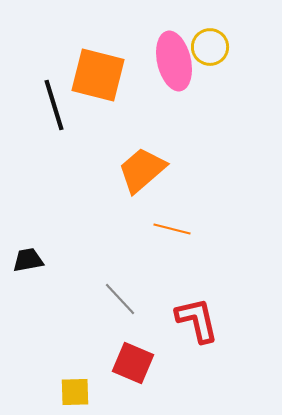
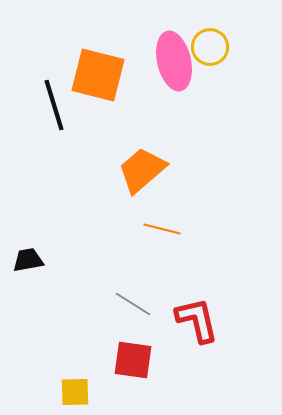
orange line: moved 10 px left
gray line: moved 13 px right, 5 px down; rotated 15 degrees counterclockwise
red square: moved 3 px up; rotated 15 degrees counterclockwise
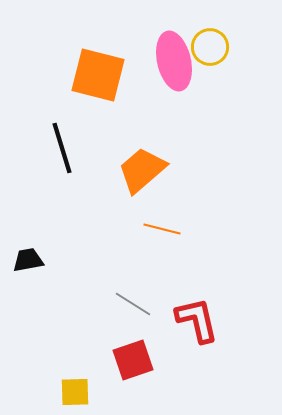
black line: moved 8 px right, 43 px down
red square: rotated 27 degrees counterclockwise
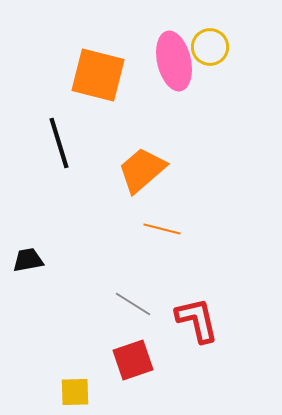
black line: moved 3 px left, 5 px up
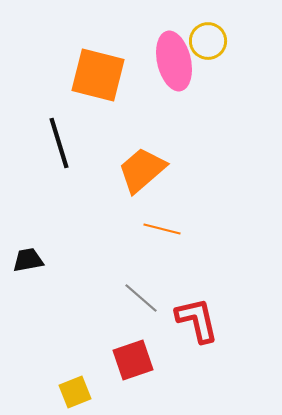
yellow circle: moved 2 px left, 6 px up
gray line: moved 8 px right, 6 px up; rotated 9 degrees clockwise
yellow square: rotated 20 degrees counterclockwise
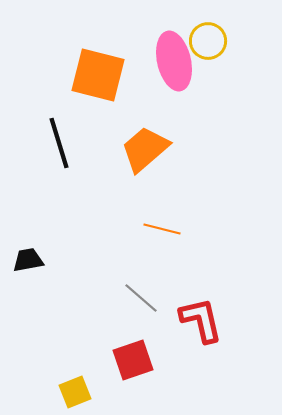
orange trapezoid: moved 3 px right, 21 px up
red L-shape: moved 4 px right
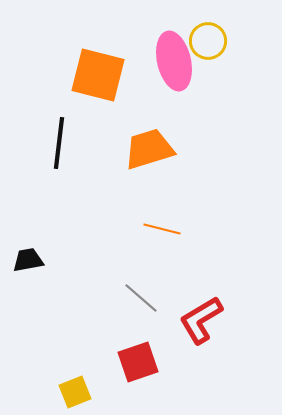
black line: rotated 24 degrees clockwise
orange trapezoid: moved 4 px right; rotated 24 degrees clockwise
red L-shape: rotated 108 degrees counterclockwise
red square: moved 5 px right, 2 px down
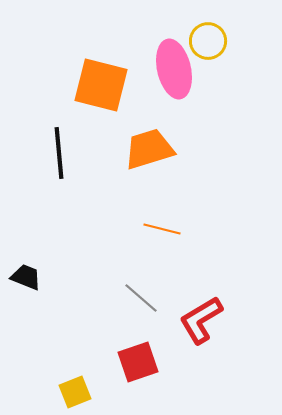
pink ellipse: moved 8 px down
orange square: moved 3 px right, 10 px down
black line: moved 10 px down; rotated 12 degrees counterclockwise
black trapezoid: moved 2 px left, 17 px down; rotated 32 degrees clockwise
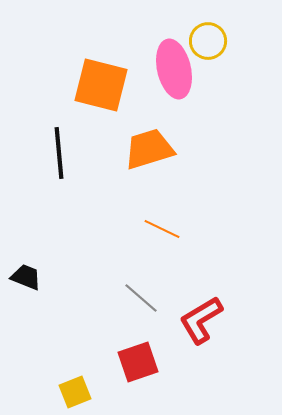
orange line: rotated 12 degrees clockwise
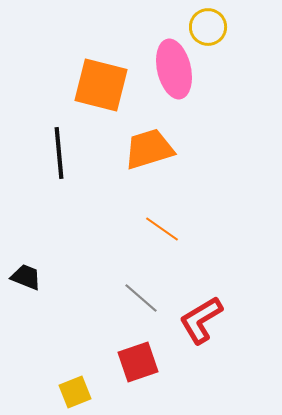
yellow circle: moved 14 px up
orange line: rotated 9 degrees clockwise
